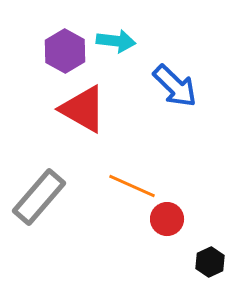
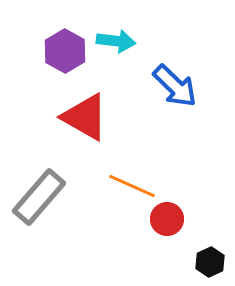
red triangle: moved 2 px right, 8 px down
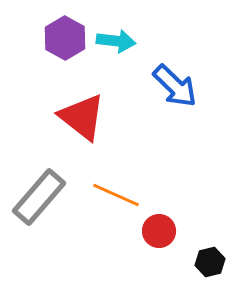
purple hexagon: moved 13 px up
red triangle: moved 3 px left; rotated 8 degrees clockwise
orange line: moved 16 px left, 9 px down
red circle: moved 8 px left, 12 px down
black hexagon: rotated 12 degrees clockwise
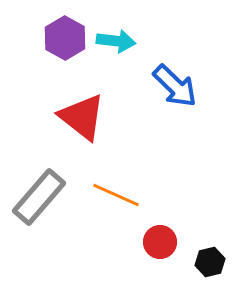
red circle: moved 1 px right, 11 px down
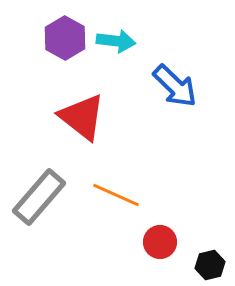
black hexagon: moved 3 px down
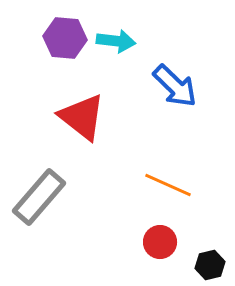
purple hexagon: rotated 24 degrees counterclockwise
orange line: moved 52 px right, 10 px up
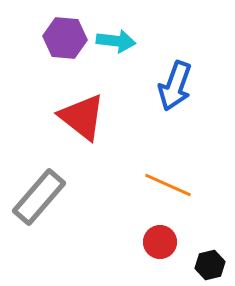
blue arrow: rotated 66 degrees clockwise
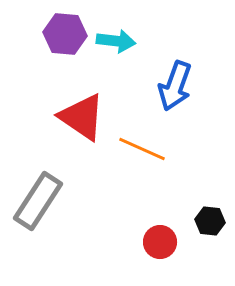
purple hexagon: moved 4 px up
red triangle: rotated 4 degrees counterclockwise
orange line: moved 26 px left, 36 px up
gray rectangle: moved 1 px left, 4 px down; rotated 8 degrees counterclockwise
black hexagon: moved 44 px up; rotated 20 degrees clockwise
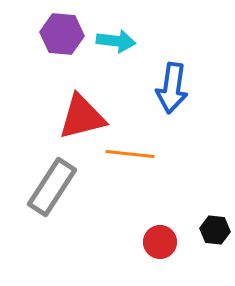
purple hexagon: moved 3 px left
blue arrow: moved 3 px left, 2 px down; rotated 12 degrees counterclockwise
red triangle: rotated 48 degrees counterclockwise
orange line: moved 12 px left, 5 px down; rotated 18 degrees counterclockwise
gray rectangle: moved 14 px right, 14 px up
black hexagon: moved 5 px right, 9 px down
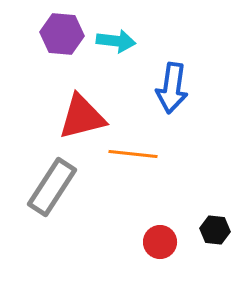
orange line: moved 3 px right
